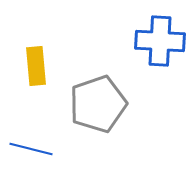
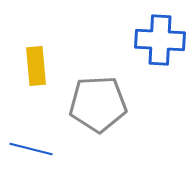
blue cross: moved 1 px up
gray pentagon: rotated 16 degrees clockwise
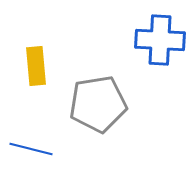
gray pentagon: rotated 6 degrees counterclockwise
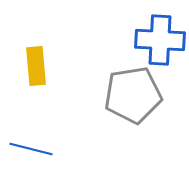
gray pentagon: moved 35 px right, 9 px up
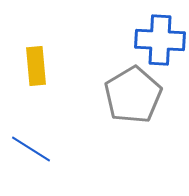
gray pentagon: rotated 22 degrees counterclockwise
blue line: rotated 18 degrees clockwise
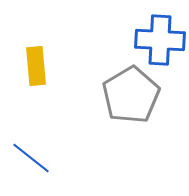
gray pentagon: moved 2 px left
blue line: moved 9 px down; rotated 6 degrees clockwise
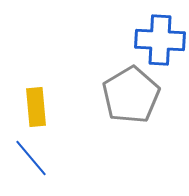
yellow rectangle: moved 41 px down
blue line: rotated 12 degrees clockwise
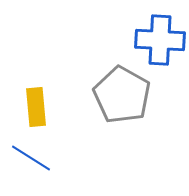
gray pentagon: moved 9 px left; rotated 12 degrees counterclockwise
blue line: rotated 18 degrees counterclockwise
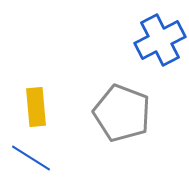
blue cross: rotated 30 degrees counterclockwise
gray pentagon: moved 18 px down; rotated 8 degrees counterclockwise
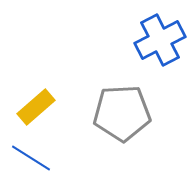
yellow rectangle: rotated 54 degrees clockwise
gray pentagon: rotated 24 degrees counterclockwise
